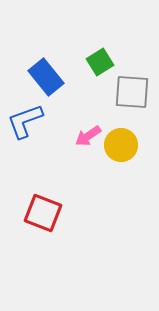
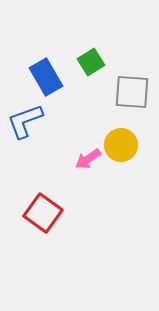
green square: moved 9 px left
blue rectangle: rotated 9 degrees clockwise
pink arrow: moved 23 px down
red square: rotated 15 degrees clockwise
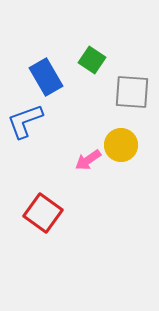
green square: moved 1 px right, 2 px up; rotated 24 degrees counterclockwise
pink arrow: moved 1 px down
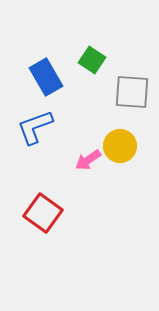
blue L-shape: moved 10 px right, 6 px down
yellow circle: moved 1 px left, 1 px down
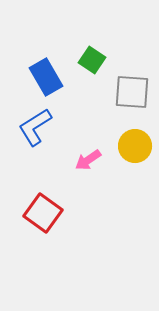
blue L-shape: rotated 12 degrees counterclockwise
yellow circle: moved 15 px right
